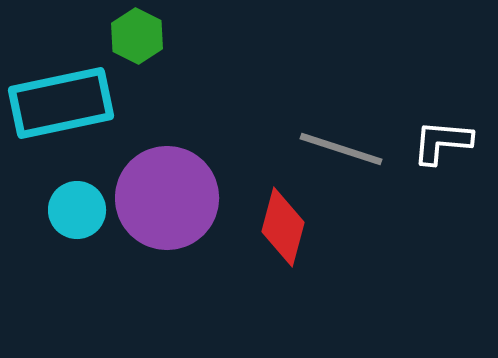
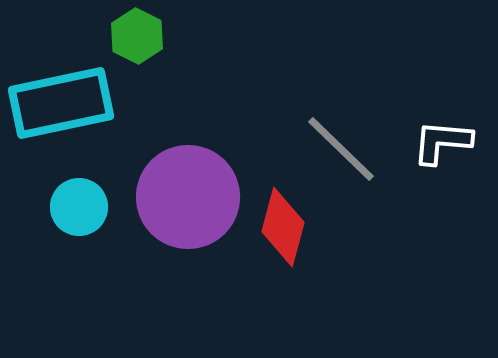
gray line: rotated 26 degrees clockwise
purple circle: moved 21 px right, 1 px up
cyan circle: moved 2 px right, 3 px up
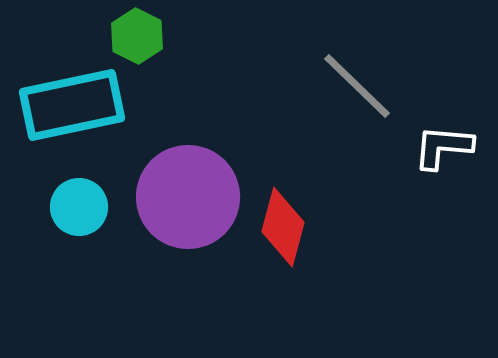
cyan rectangle: moved 11 px right, 2 px down
white L-shape: moved 1 px right, 5 px down
gray line: moved 16 px right, 63 px up
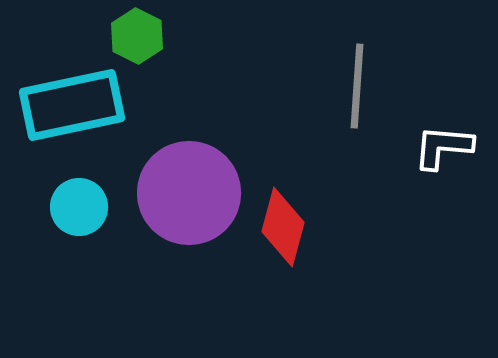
gray line: rotated 50 degrees clockwise
purple circle: moved 1 px right, 4 px up
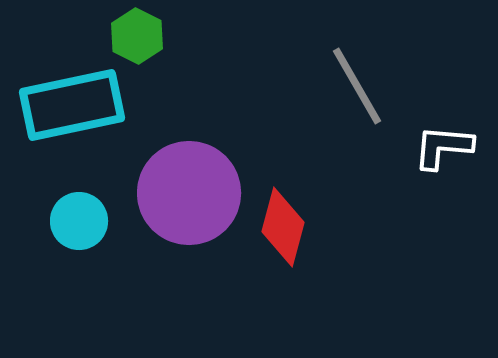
gray line: rotated 34 degrees counterclockwise
cyan circle: moved 14 px down
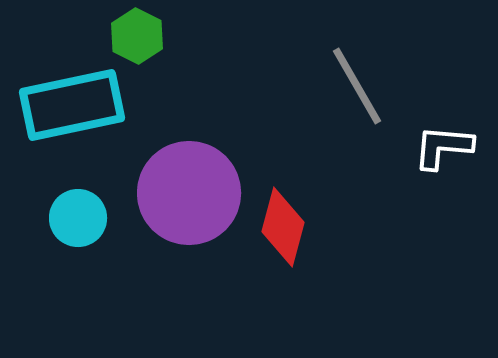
cyan circle: moved 1 px left, 3 px up
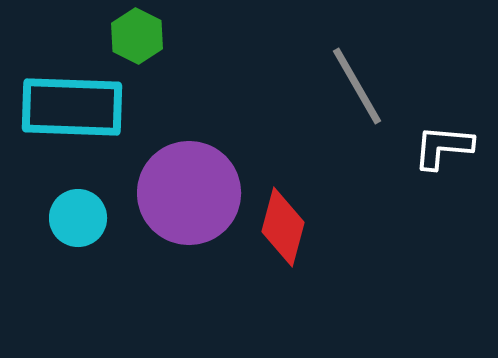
cyan rectangle: moved 2 px down; rotated 14 degrees clockwise
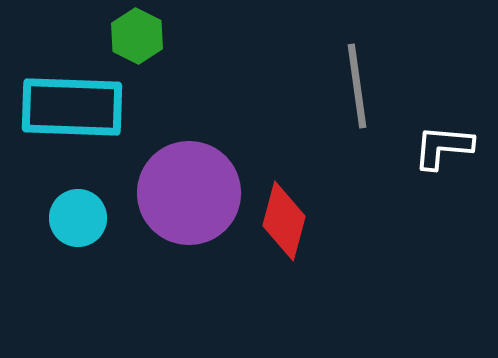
gray line: rotated 22 degrees clockwise
red diamond: moved 1 px right, 6 px up
